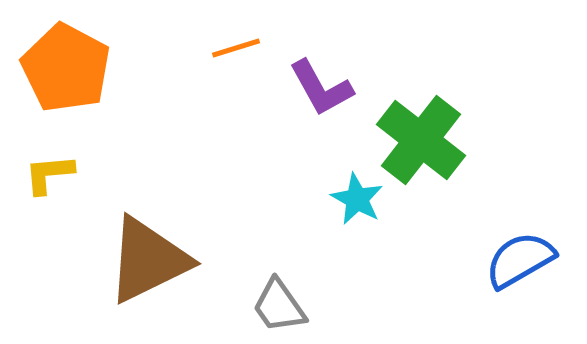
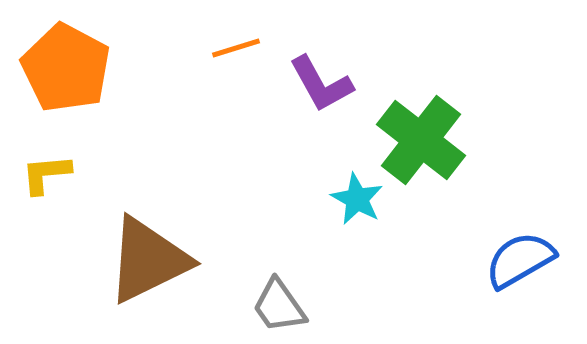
purple L-shape: moved 4 px up
yellow L-shape: moved 3 px left
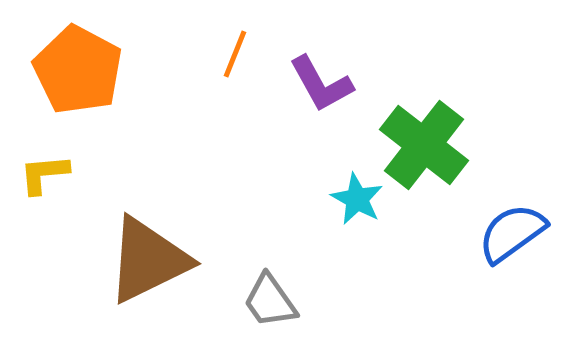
orange line: moved 1 px left, 6 px down; rotated 51 degrees counterclockwise
orange pentagon: moved 12 px right, 2 px down
green cross: moved 3 px right, 5 px down
yellow L-shape: moved 2 px left
blue semicircle: moved 8 px left, 27 px up; rotated 6 degrees counterclockwise
gray trapezoid: moved 9 px left, 5 px up
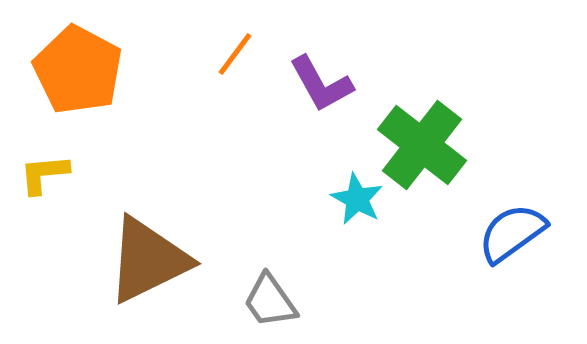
orange line: rotated 15 degrees clockwise
green cross: moved 2 px left
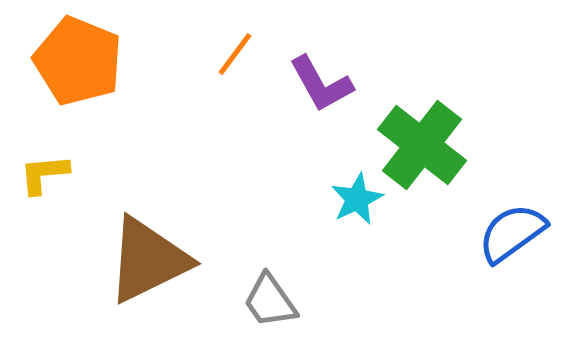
orange pentagon: moved 9 px up; rotated 6 degrees counterclockwise
cyan star: rotated 18 degrees clockwise
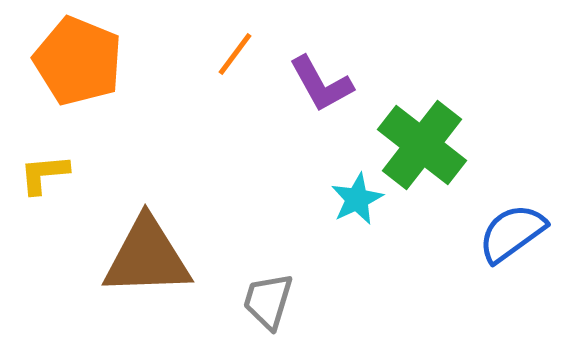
brown triangle: moved 1 px left, 3 px up; rotated 24 degrees clockwise
gray trapezoid: moved 2 px left; rotated 52 degrees clockwise
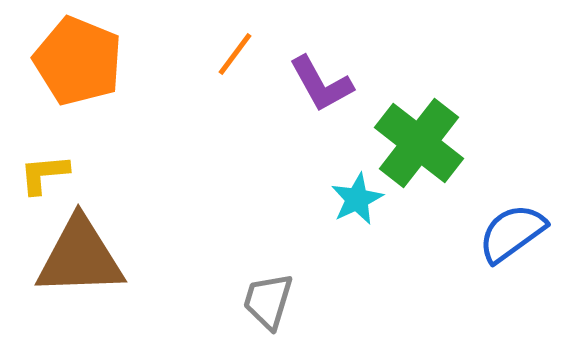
green cross: moved 3 px left, 2 px up
brown triangle: moved 67 px left
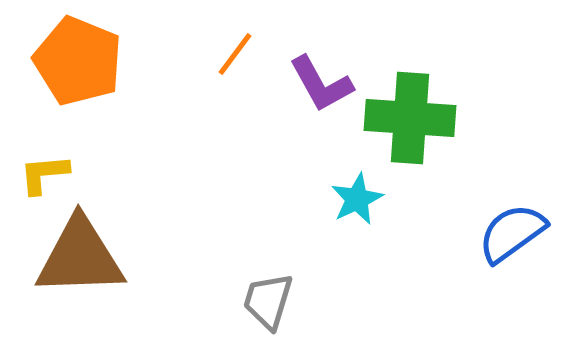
green cross: moved 9 px left, 25 px up; rotated 34 degrees counterclockwise
